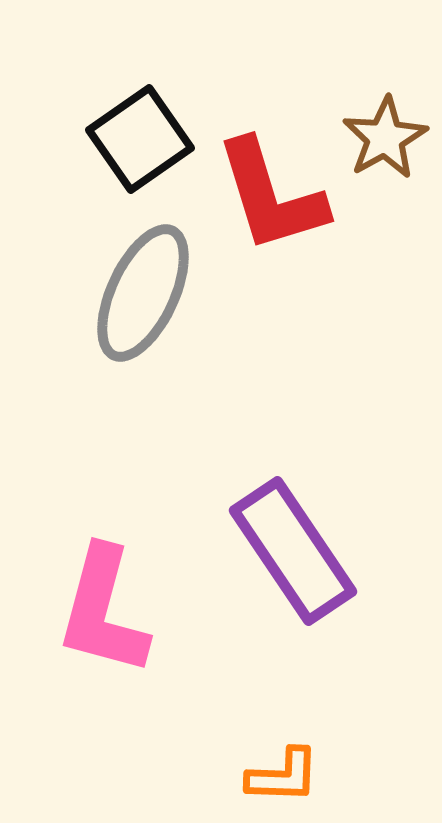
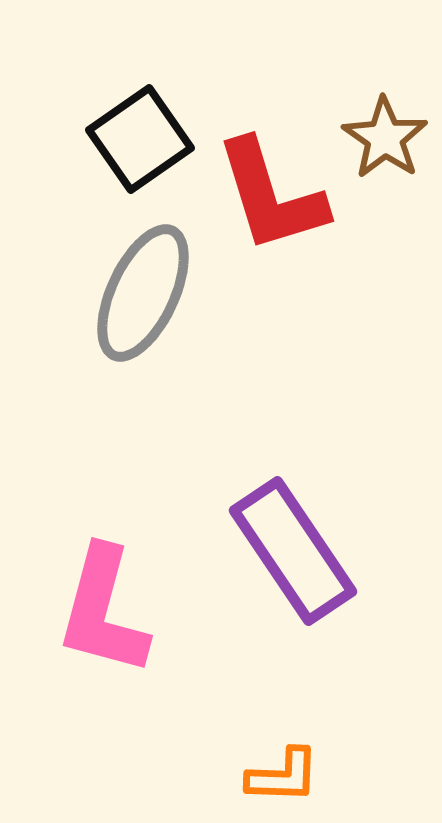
brown star: rotated 8 degrees counterclockwise
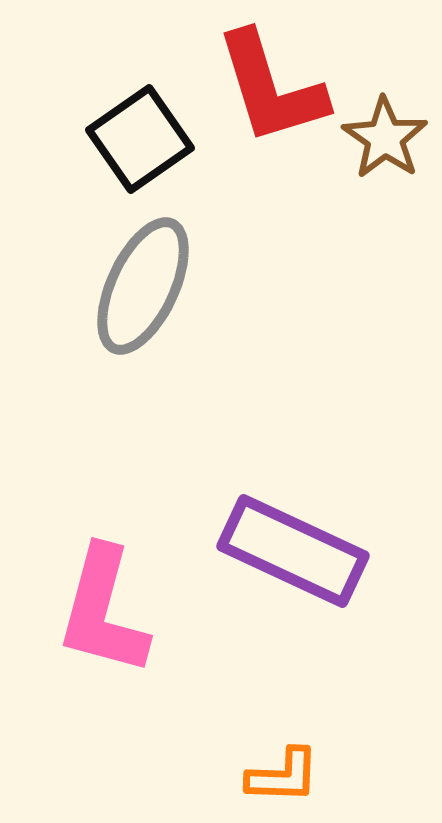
red L-shape: moved 108 px up
gray ellipse: moved 7 px up
purple rectangle: rotated 31 degrees counterclockwise
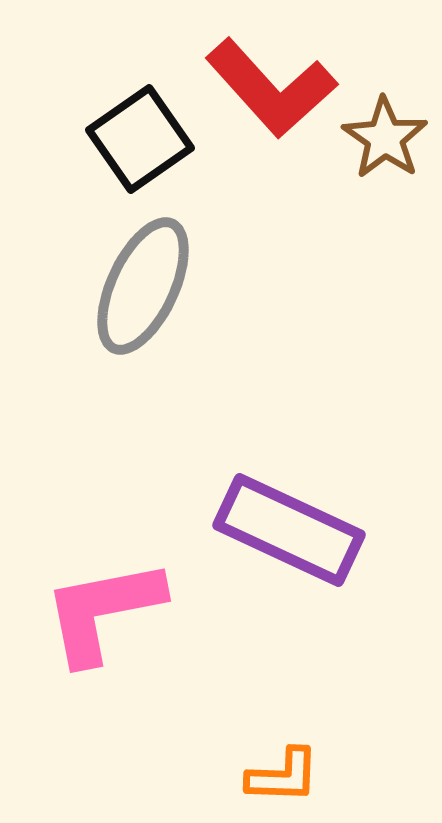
red L-shape: rotated 25 degrees counterclockwise
purple rectangle: moved 4 px left, 21 px up
pink L-shape: rotated 64 degrees clockwise
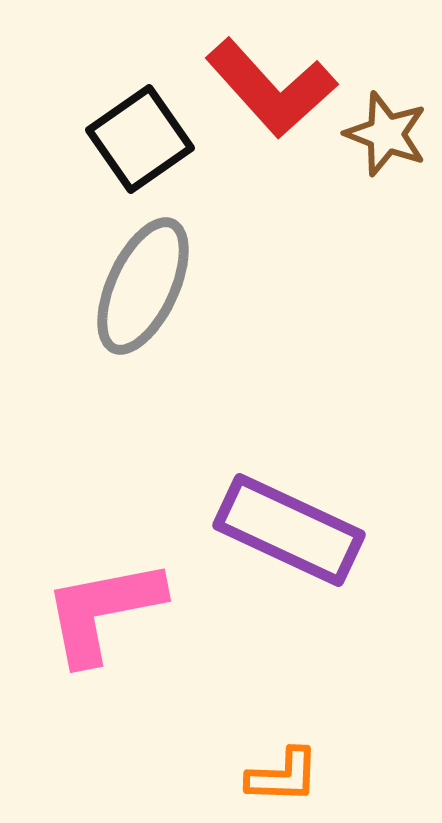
brown star: moved 1 px right, 4 px up; rotated 14 degrees counterclockwise
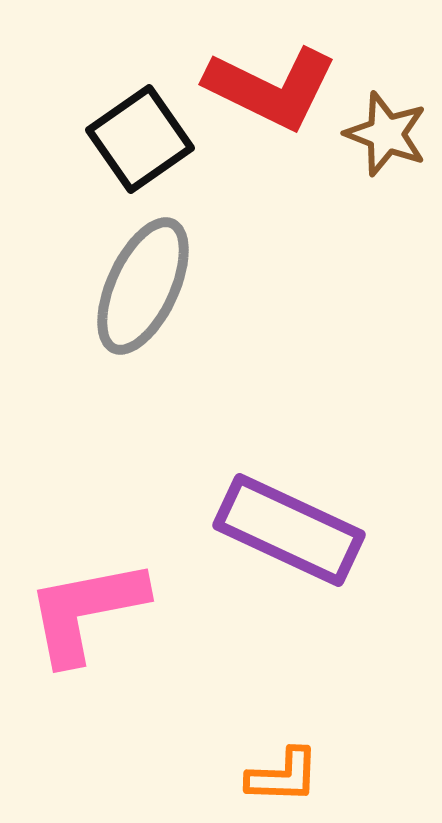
red L-shape: rotated 22 degrees counterclockwise
pink L-shape: moved 17 px left
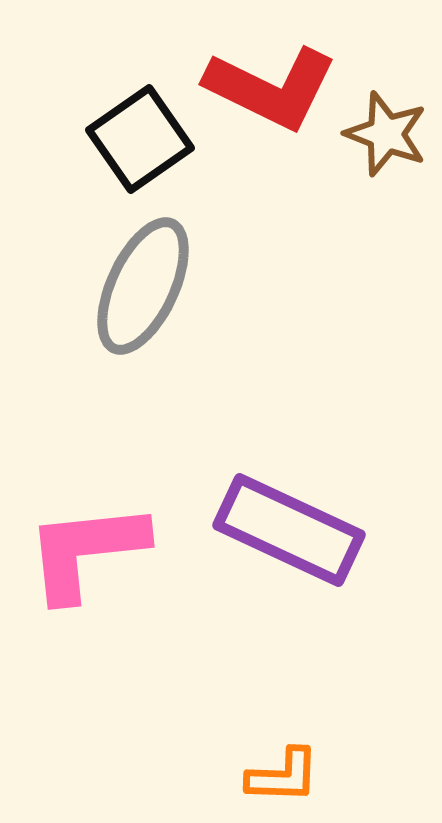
pink L-shape: moved 60 px up; rotated 5 degrees clockwise
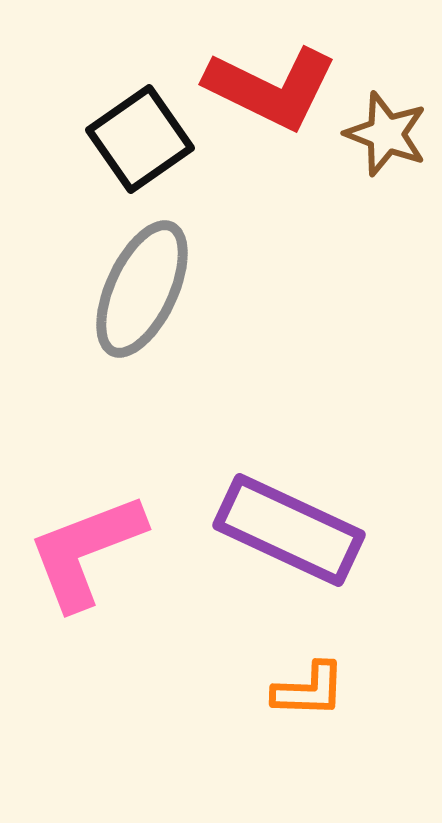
gray ellipse: moved 1 px left, 3 px down
pink L-shape: rotated 15 degrees counterclockwise
orange L-shape: moved 26 px right, 86 px up
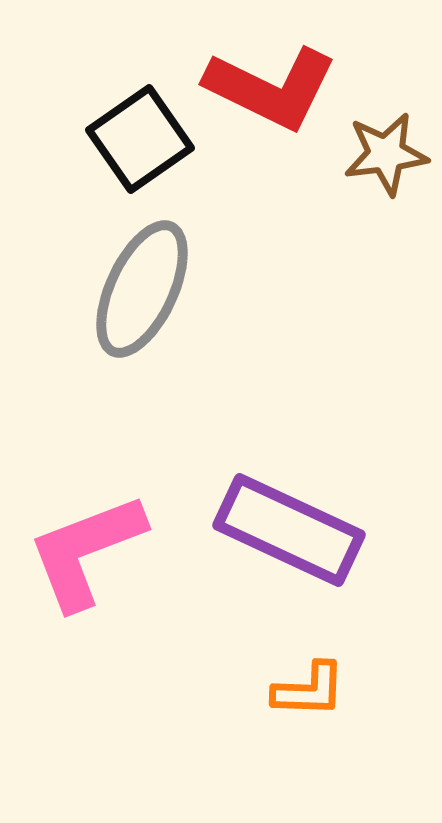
brown star: moved 20 px down; rotated 28 degrees counterclockwise
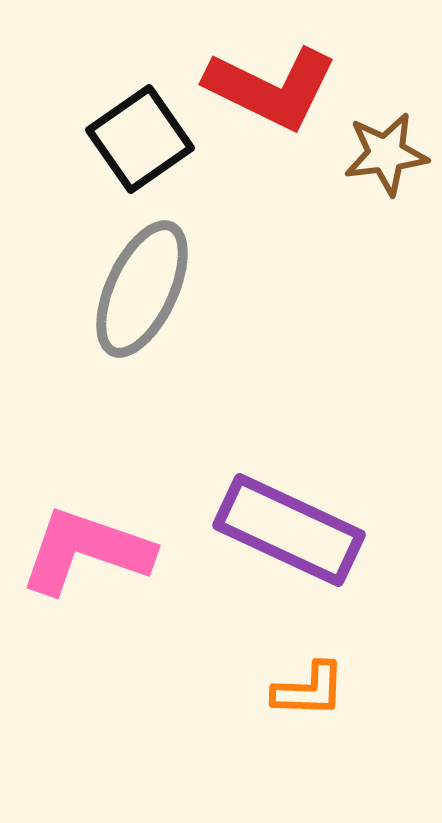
pink L-shape: rotated 40 degrees clockwise
